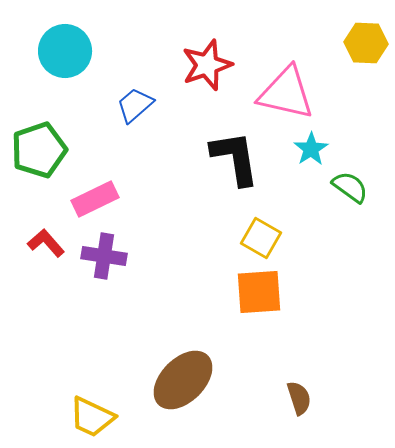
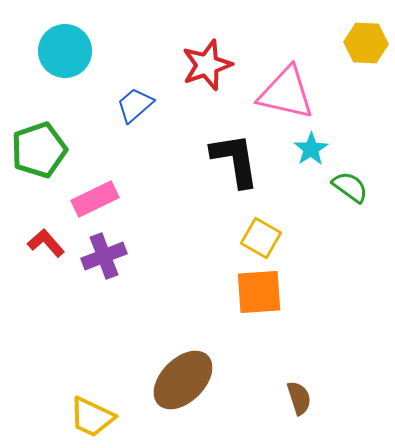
black L-shape: moved 2 px down
purple cross: rotated 30 degrees counterclockwise
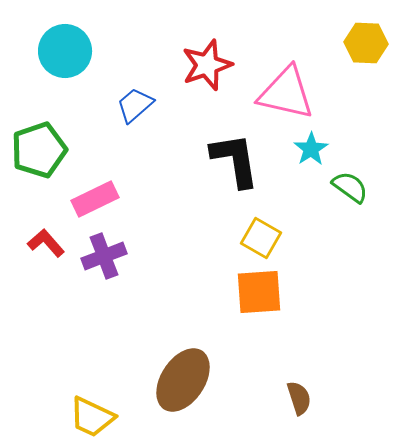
brown ellipse: rotated 12 degrees counterclockwise
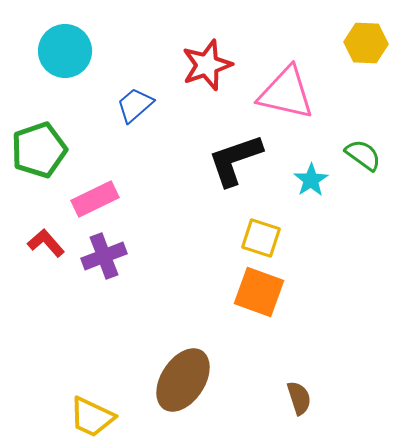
cyan star: moved 31 px down
black L-shape: rotated 100 degrees counterclockwise
green semicircle: moved 13 px right, 32 px up
yellow square: rotated 12 degrees counterclockwise
orange square: rotated 24 degrees clockwise
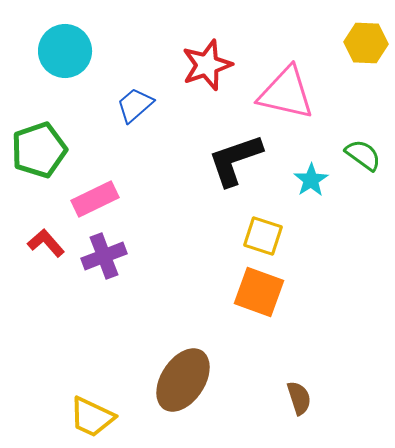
yellow square: moved 2 px right, 2 px up
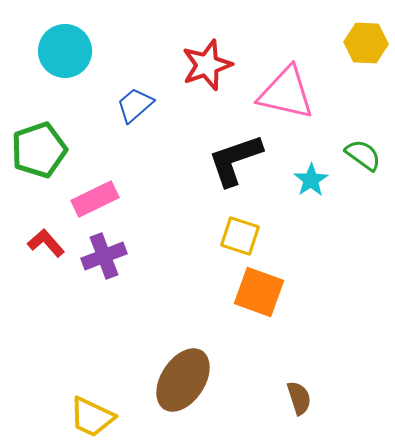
yellow square: moved 23 px left
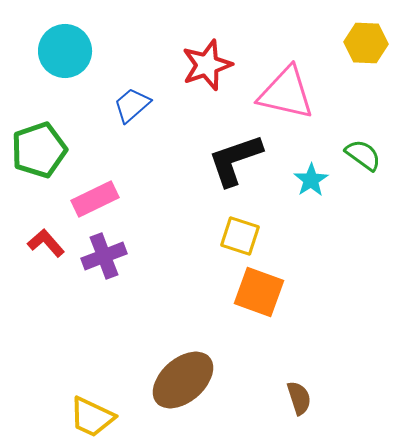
blue trapezoid: moved 3 px left
brown ellipse: rotated 16 degrees clockwise
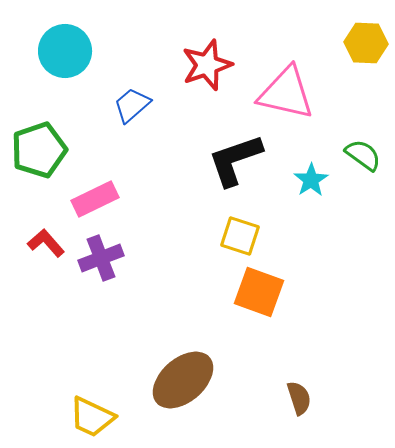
purple cross: moved 3 px left, 2 px down
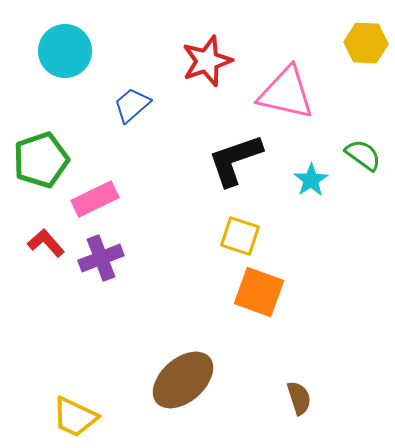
red star: moved 4 px up
green pentagon: moved 2 px right, 10 px down
yellow trapezoid: moved 17 px left
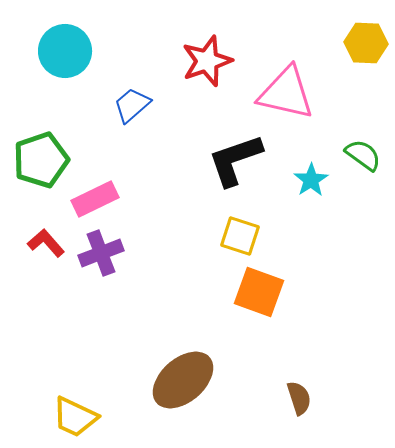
purple cross: moved 5 px up
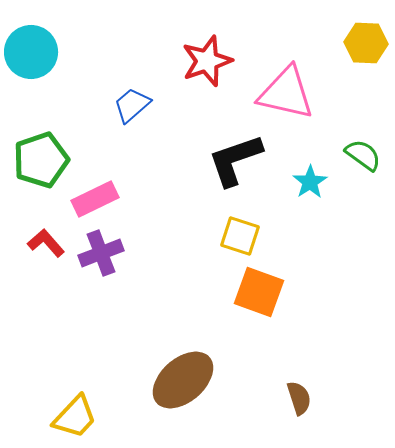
cyan circle: moved 34 px left, 1 px down
cyan star: moved 1 px left, 2 px down
yellow trapezoid: rotated 72 degrees counterclockwise
